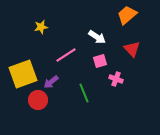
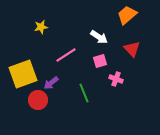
white arrow: moved 2 px right
purple arrow: moved 1 px down
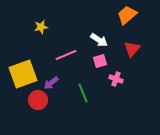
white arrow: moved 3 px down
red triangle: rotated 24 degrees clockwise
pink line: rotated 10 degrees clockwise
green line: moved 1 px left
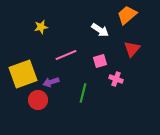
white arrow: moved 1 px right, 10 px up
purple arrow: moved 1 px up; rotated 21 degrees clockwise
green line: rotated 36 degrees clockwise
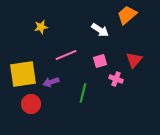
red triangle: moved 2 px right, 11 px down
yellow square: rotated 12 degrees clockwise
red circle: moved 7 px left, 4 px down
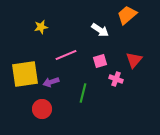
yellow square: moved 2 px right
red circle: moved 11 px right, 5 px down
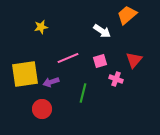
white arrow: moved 2 px right, 1 px down
pink line: moved 2 px right, 3 px down
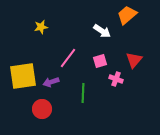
pink line: rotated 30 degrees counterclockwise
yellow square: moved 2 px left, 2 px down
green line: rotated 12 degrees counterclockwise
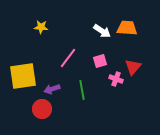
orange trapezoid: moved 13 px down; rotated 45 degrees clockwise
yellow star: rotated 16 degrees clockwise
red triangle: moved 1 px left, 7 px down
purple arrow: moved 1 px right, 7 px down
green line: moved 1 px left, 3 px up; rotated 12 degrees counterclockwise
